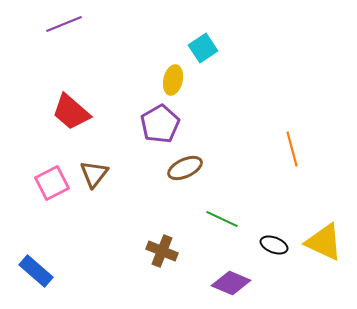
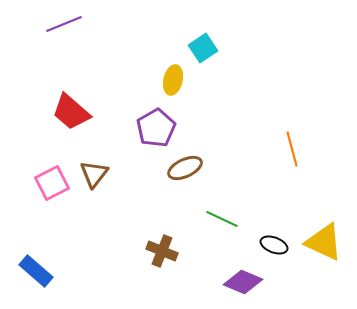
purple pentagon: moved 4 px left, 4 px down
purple diamond: moved 12 px right, 1 px up
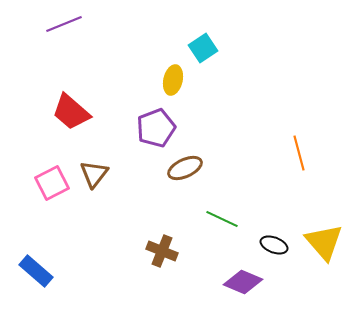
purple pentagon: rotated 9 degrees clockwise
orange line: moved 7 px right, 4 px down
yellow triangle: rotated 24 degrees clockwise
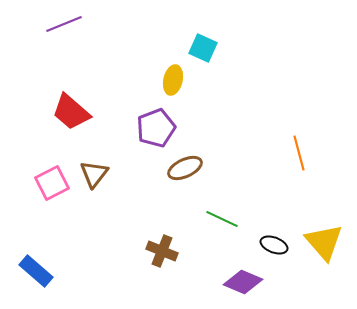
cyan square: rotated 32 degrees counterclockwise
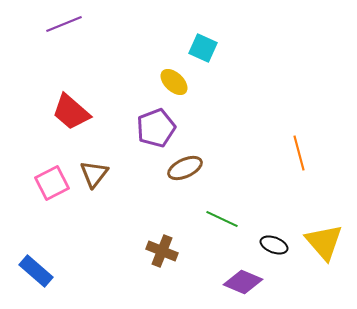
yellow ellipse: moved 1 px right, 2 px down; rotated 60 degrees counterclockwise
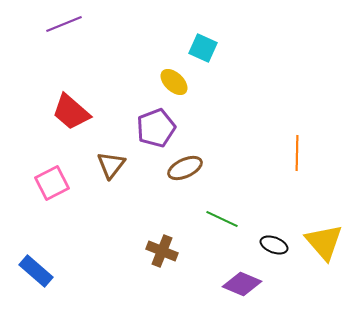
orange line: moved 2 px left; rotated 16 degrees clockwise
brown triangle: moved 17 px right, 9 px up
purple diamond: moved 1 px left, 2 px down
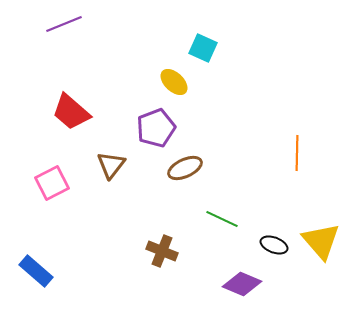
yellow triangle: moved 3 px left, 1 px up
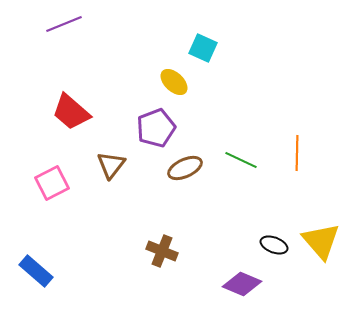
green line: moved 19 px right, 59 px up
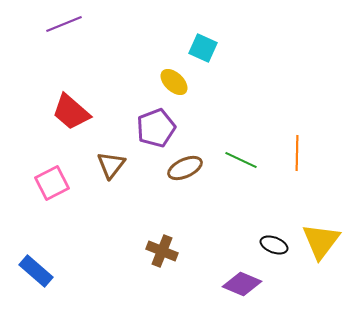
yellow triangle: rotated 18 degrees clockwise
